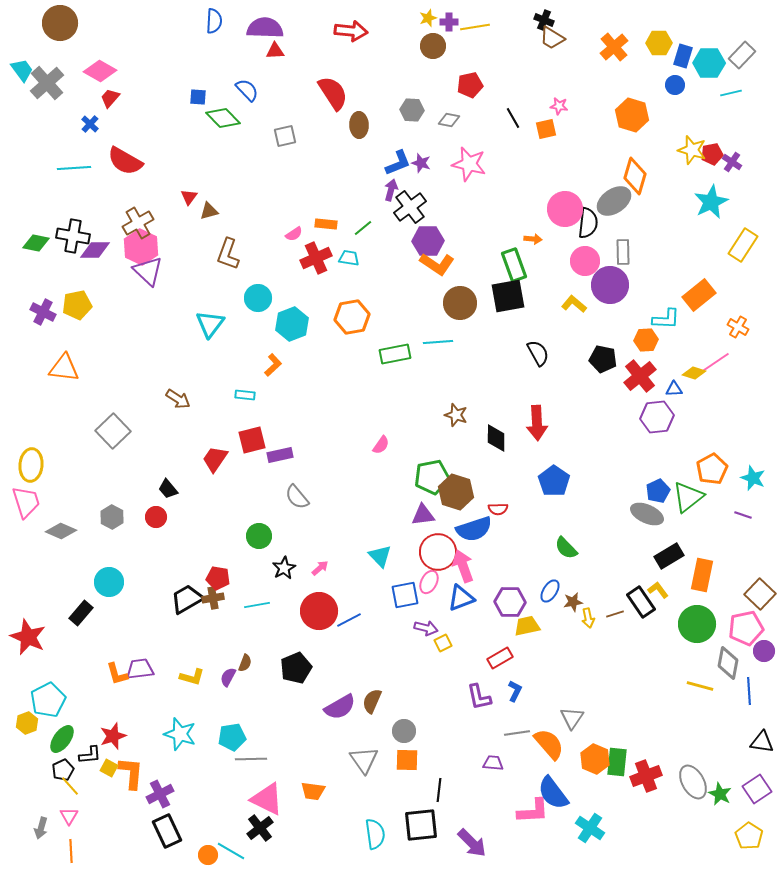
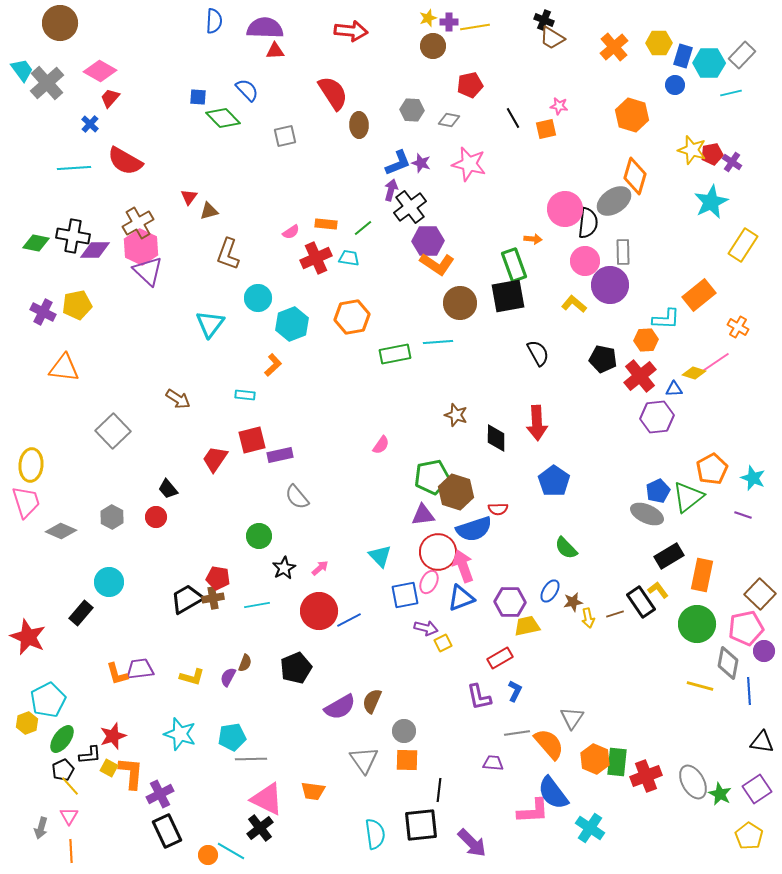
pink semicircle at (294, 234): moved 3 px left, 2 px up
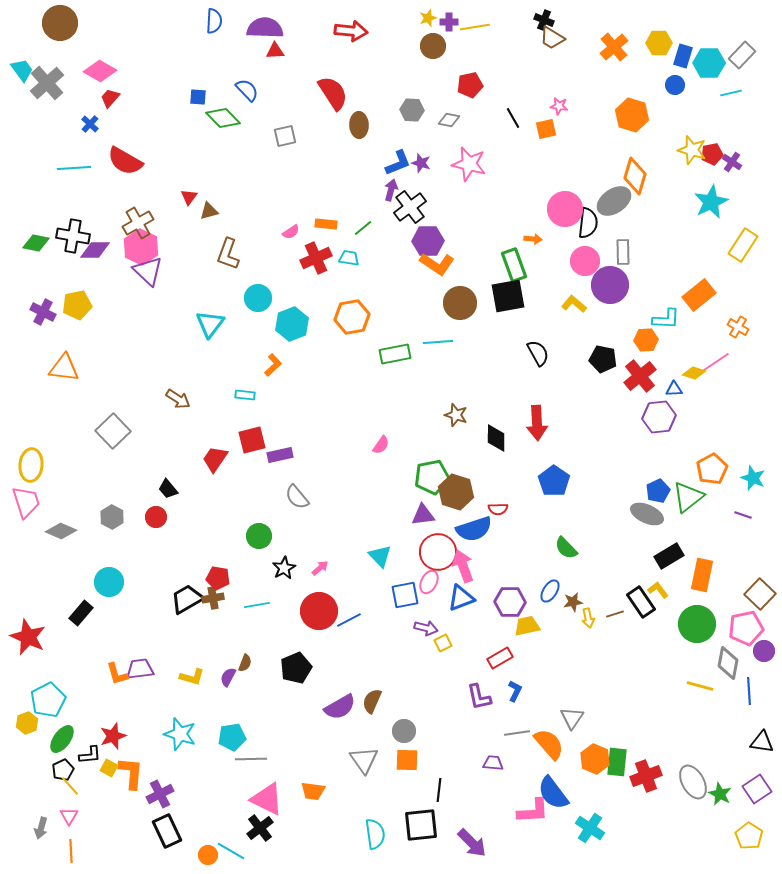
purple hexagon at (657, 417): moved 2 px right
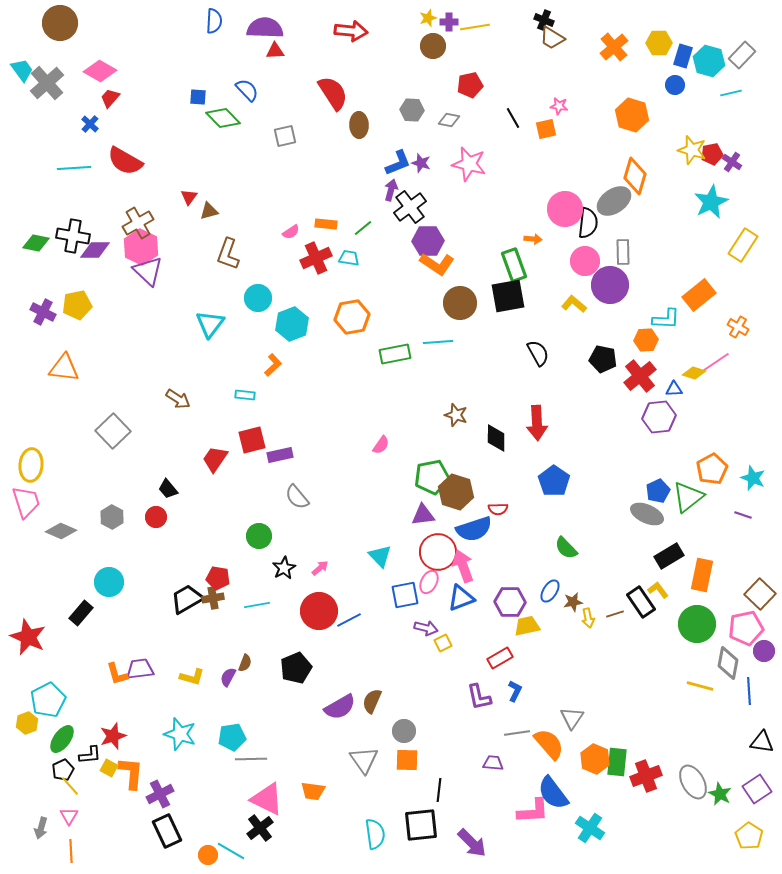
cyan hexagon at (709, 63): moved 2 px up; rotated 16 degrees clockwise
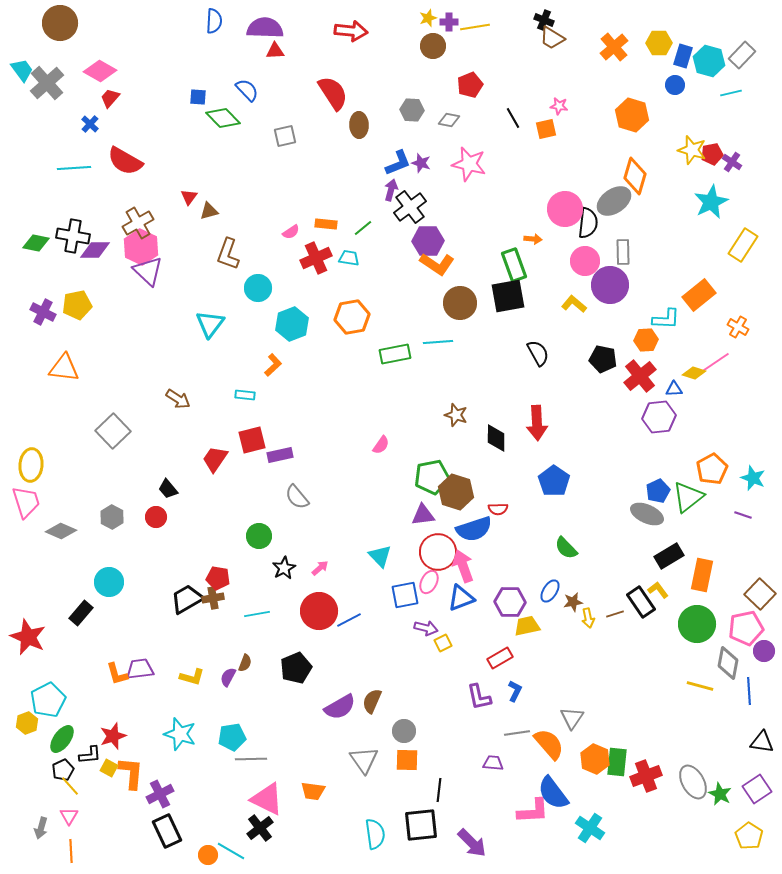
red pentagon at (470, 85): rotated 10 degrees counterclockwise
cyan circle at (258, 298): moved 10 px up
cyan line at (257, 605): moved 9 px down
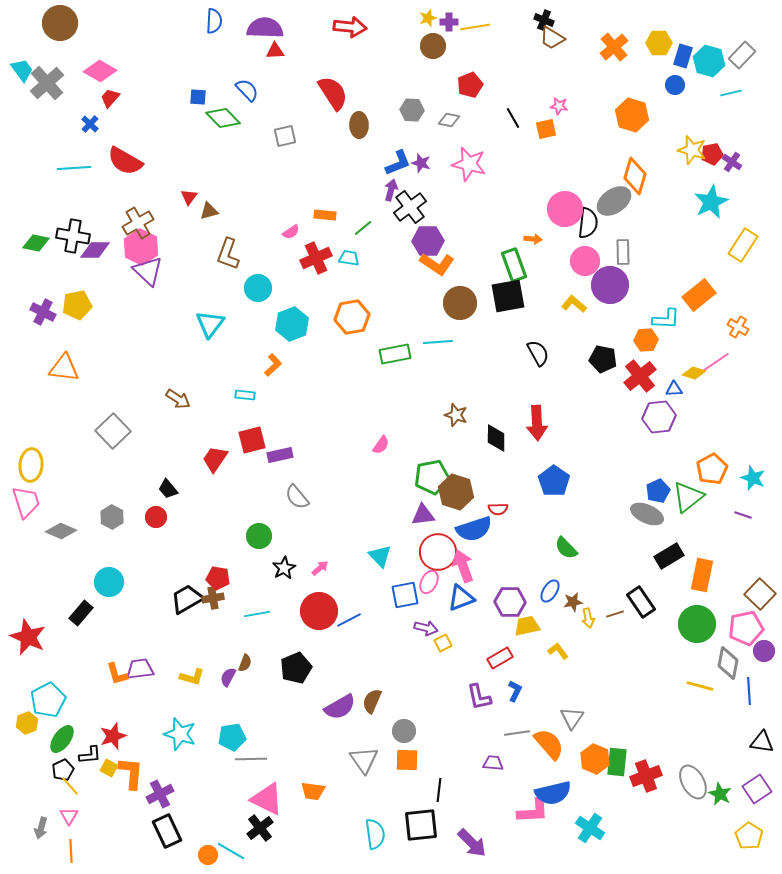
red arrow at (351, 31): moved 1 px left, 4 px up
orange rectangle at (326, 224): moved 1 px left, 9 px up
yellow L-shape at (658, 590): moved 100 px left, 61 px down
blue semicircle at (553, 793): rotated 66 degrees counterclockwise
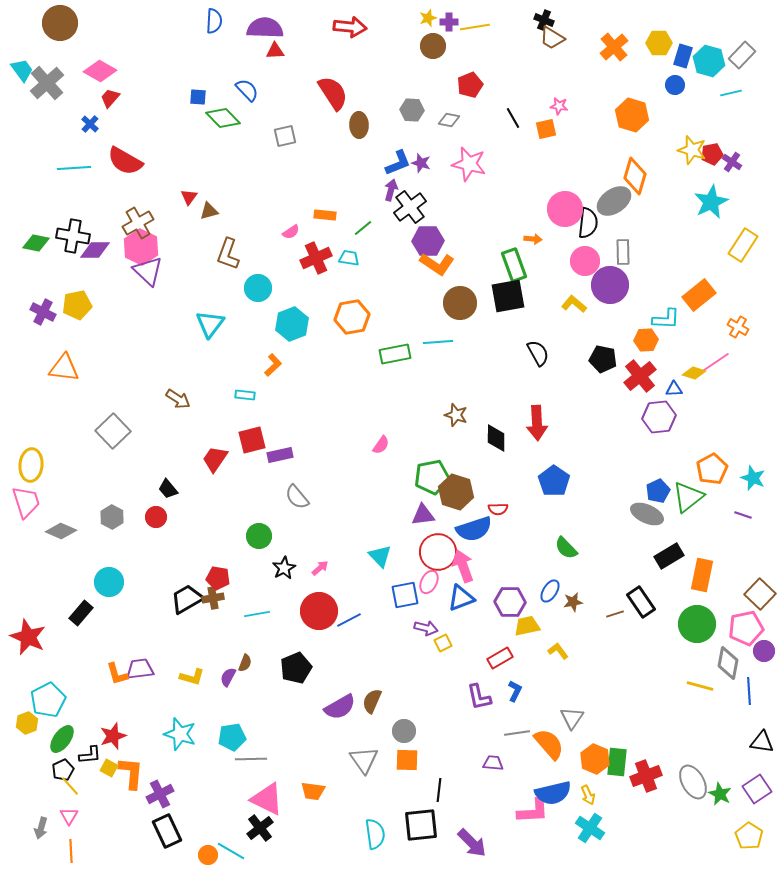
yellow arrow at (588, 618): moved 177 px down; rotated 12 degrees counterclockwise
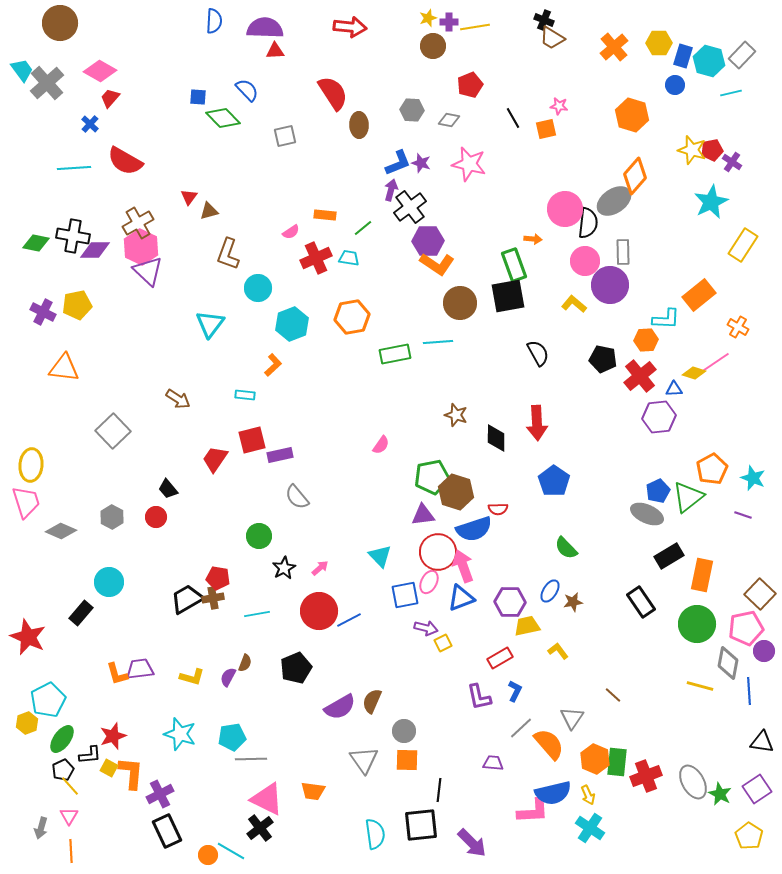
red pentagon at (712, 154): moved 4 px up
orange diamond at (635, 176): rotated 24 degrees clockwise
brown line at (615, 614): moved 2 px left, 81 px down; rotated 60 degrees clockwise
gray line at (517, 733): moved 4 px right, 5 px up; rotated 35 degrees counterclockwise
